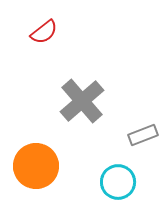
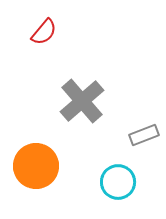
red semicircle: rotated 12 degrees counterclockwise
gray rectangle: moved 1 px right
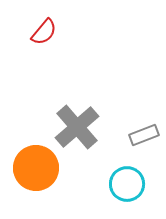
gray cross: moved 5 px left, 26 px down
orange circle: moved 2 px down
cyan circle: moved 9 px right, 2 px down
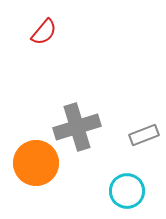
gray cross: rotated 24 degrees clockwise
orange circle: moved 5 px up
cyan circle: moved 7 px down
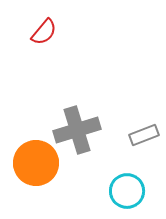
gray cross: moved 3 px down
